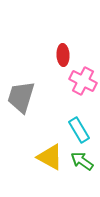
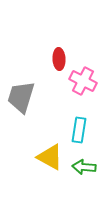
red ellipse: moved 4 px left, 4 px down
cyan rectangle: rotated 40 degrees clockwise
green arrow: moved 2 px right, 6 px down; rotated 30 degrees counterclockwise
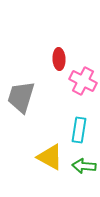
green arrow: moved 1 px up
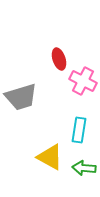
red ellipse: rotated 15 degrees counterclockwise
gray trapezoid: rotated 124 degrees counterclockwise
green arrow: moved 2 px down
